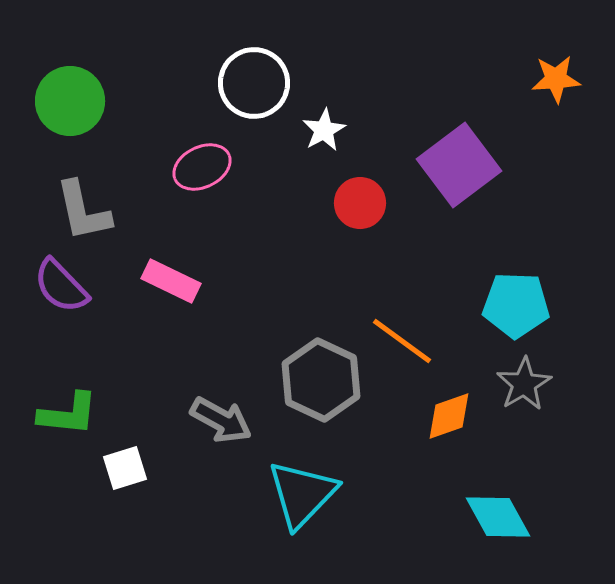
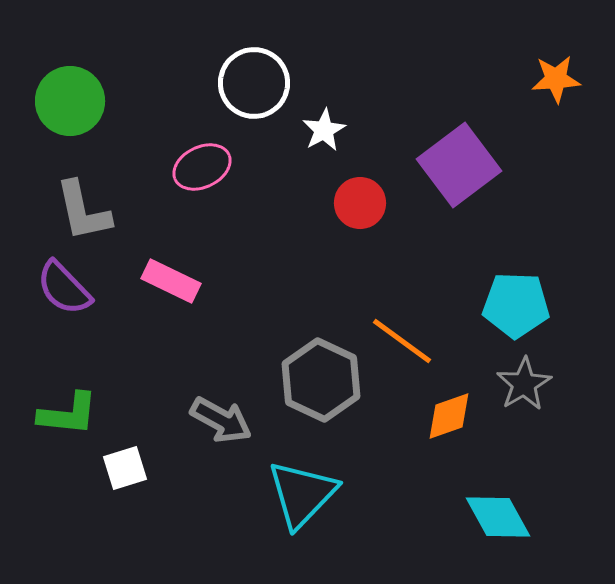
purple semicircle: moved 3 px right, 2 px down
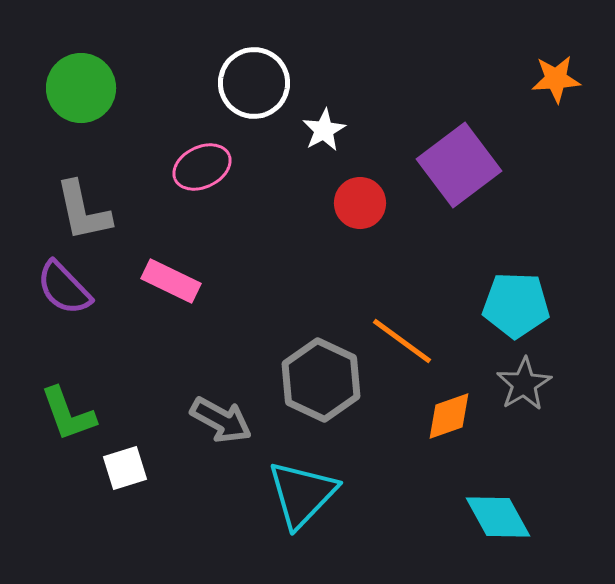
green circle: moved 11 px right, 13 px up
green L-shape: rotated 64 degrees clockwise
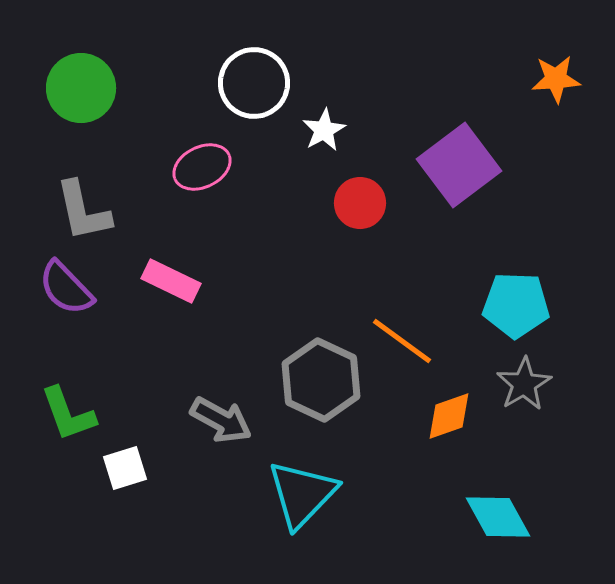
purple semicircle: moved 2 px right
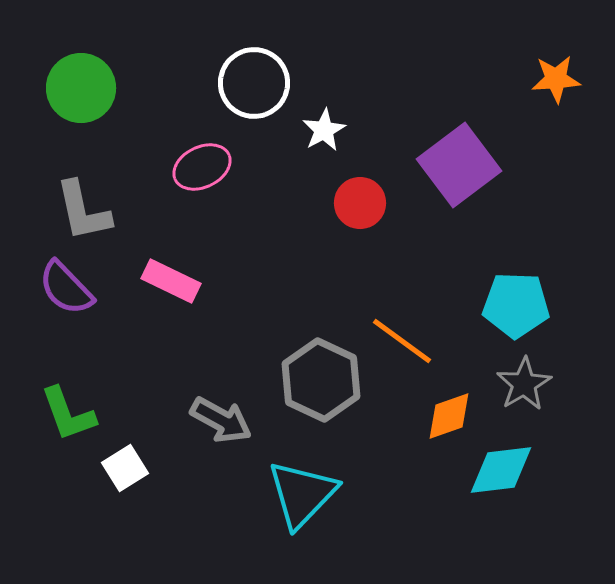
white square: rotated 15 degrees counterclockwise
cyan diamond: moved 3 px right, 47 px up; rotated 68 degrees counterclockwise
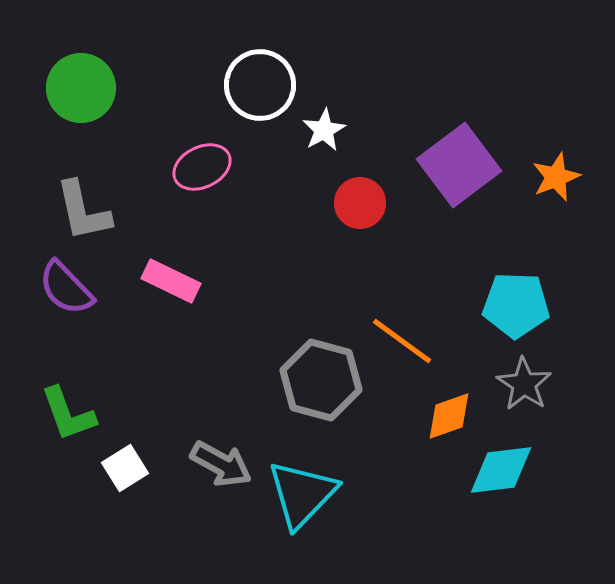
orange star: moved 98 px down; rotated 18 degrees counterclockwise
white circle: moved 6 px right, 2 px down
gray hexagon: rotated 10 degrees counterclockwise
gray star: rotated 8 degrees counterclockwise
gray arrow: moved 44 px down
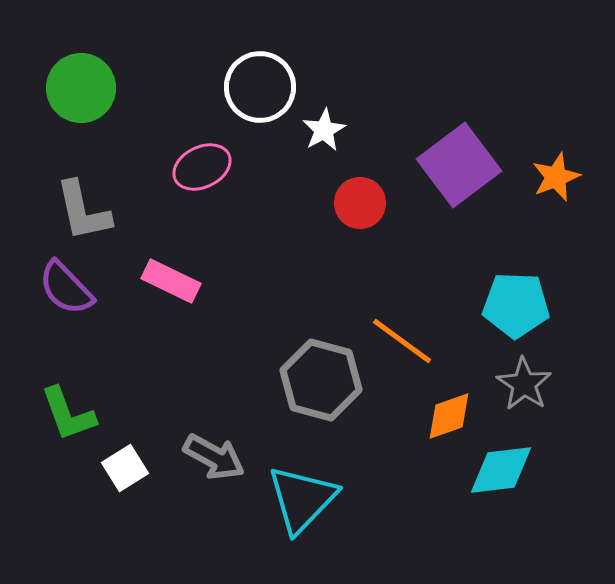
white circle: moved 2 px down
gray arrow: moved 7 px left, 7 px up
cyan triangle: moved 5 px down
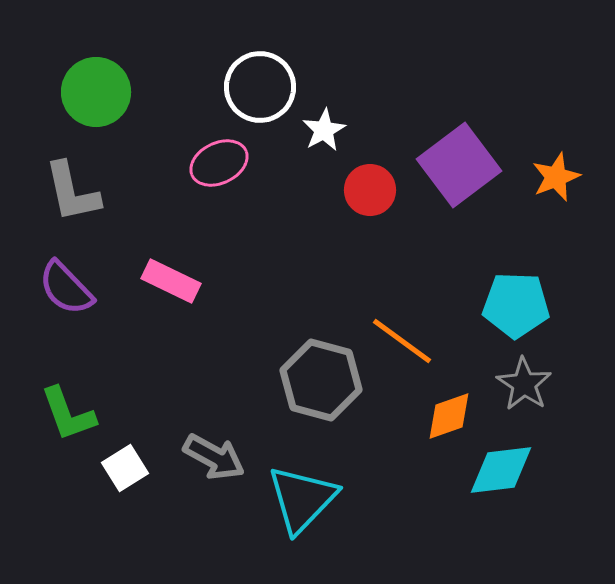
green circle: moved 15 px right, 4 px down
pink ellipse: moved 17 px right, 4 px up
red circle: moved 10 px right, 13 px up
gray L-shape: moved 11 px left, 19 px up
